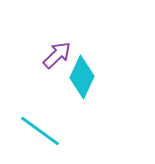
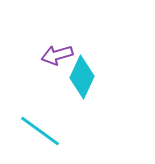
purple arrow: rotated 152 degrees counterclockwise
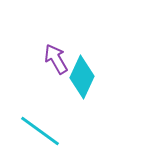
purple arrow: moved 1 px left, 4 px down; rotated 76 degrees clockwise
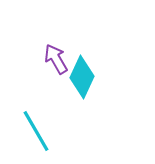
cyan line: moved 4 px left; rotated 24 degrees clockwise
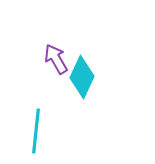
cyan line: rotated 36 degrees clockwise
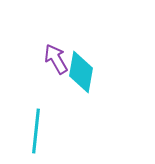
cyan diamond: moved 1 px left, 5 px up; rotated 15 degrees counterclockwise
